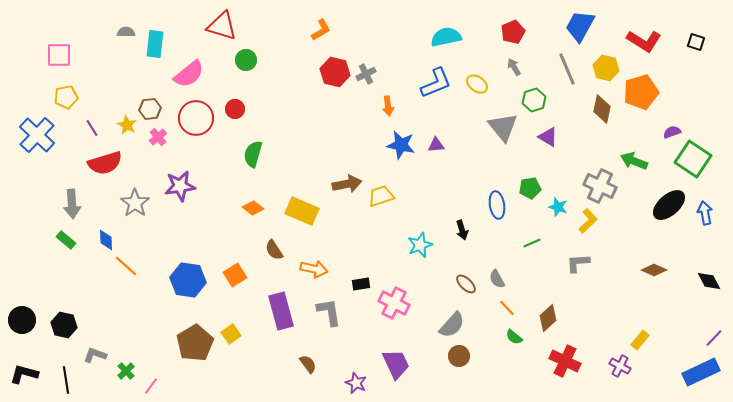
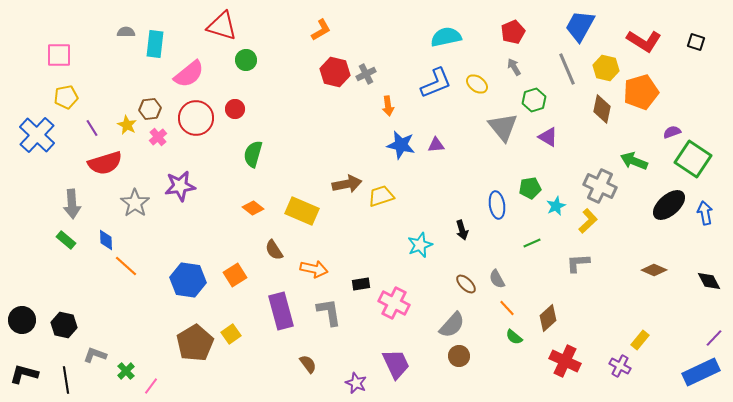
cyan star at (558, 207): moved 2 px left, 1 px up; rotated 30 degrees clockwise
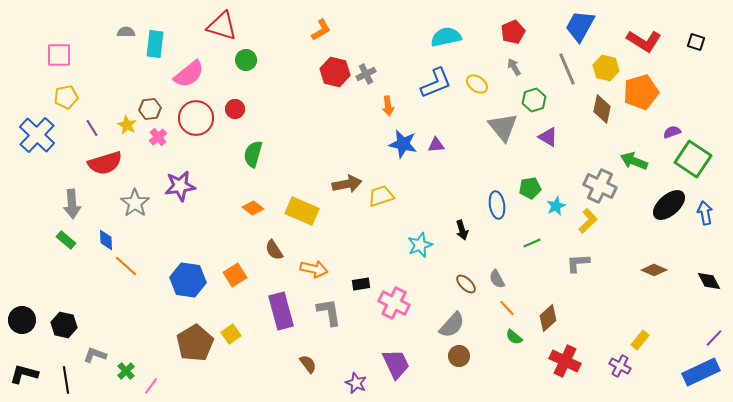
blue star at (401, 145): moved 2 px right, 1 px up
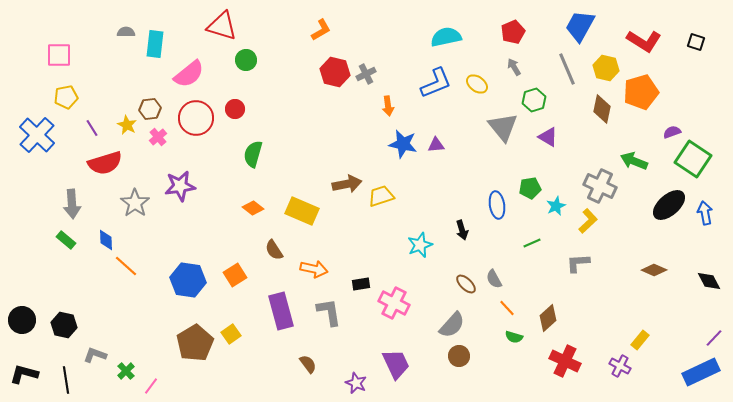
gray semicircle at (497, 279): moved 3 px left
green semicircle at (514, 337): rotated 24 degrees counterclockwise
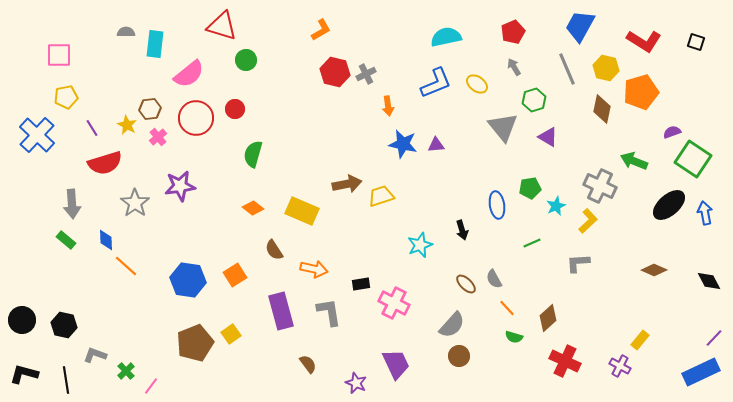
brown pentagon at (195, 343): rotated 9 degrees clockwise
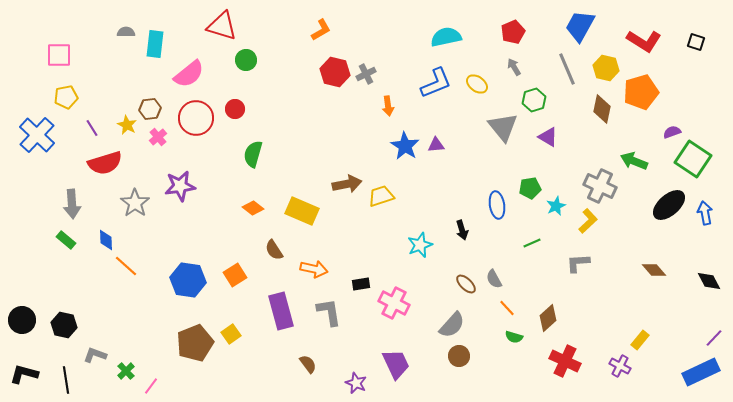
blue star at (403, 144): moved 2 px right, 2 px down; rotated 20 degrees clockwise
brown diamond at (654, 270): rotated 25 degrees clockwise
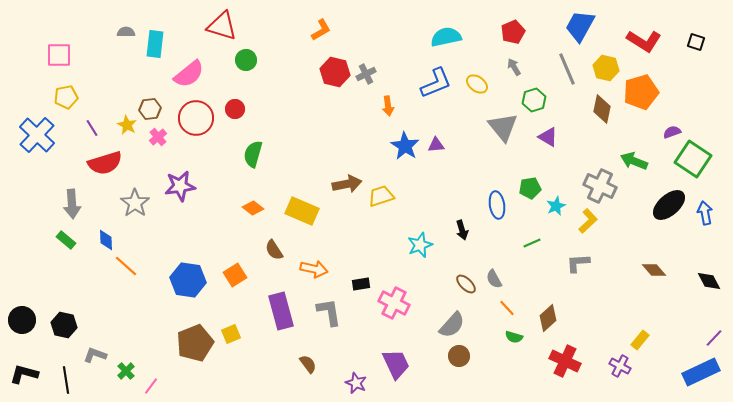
yellow square at (231, 334): rotated 12 degrees clockwise
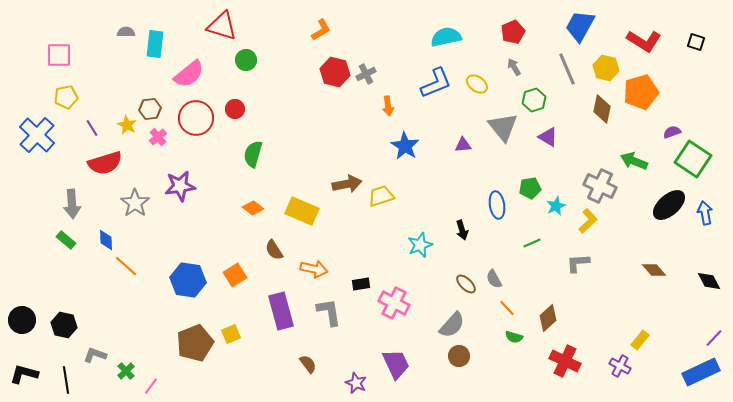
purple triangle at (436, 145): moved 27 px right
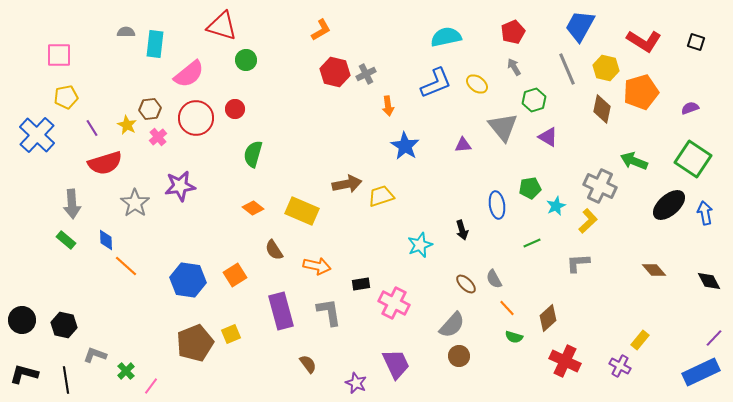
purple semicircle at (672, 132): moved 18 px right, 24 px up
orange arrow at (314, 269): moved 3 px right, 3 px up
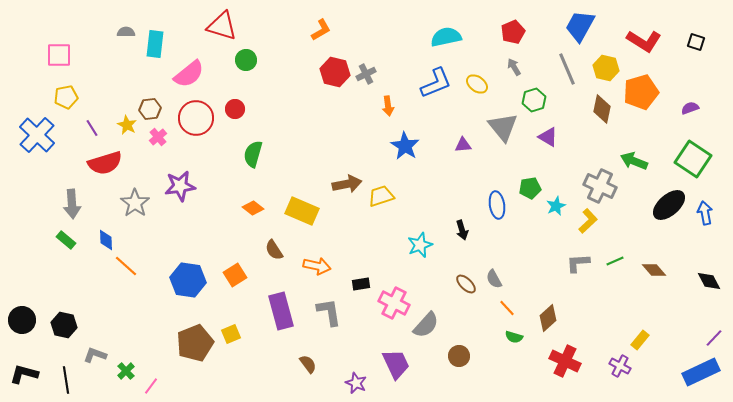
green line at (532, 243): moved 83 px right, 18 px down
gray semicircle at (452, 325): moved 26 px left
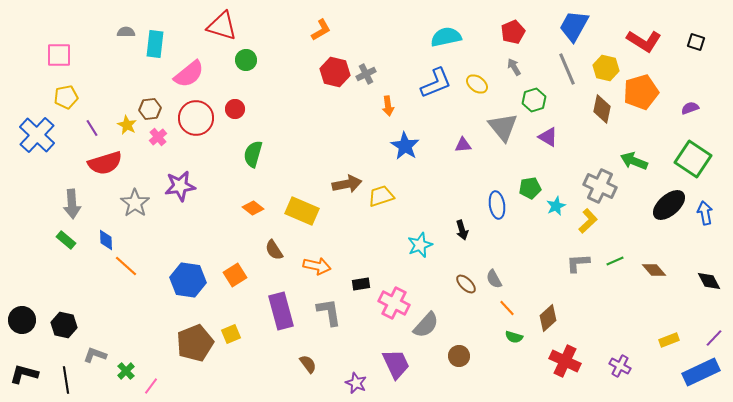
blue trapezoid at (580, 26): moved 6 px left
yellow rectangle at (640, 340): moved 29 px right; rotated 30 degrees clockwise
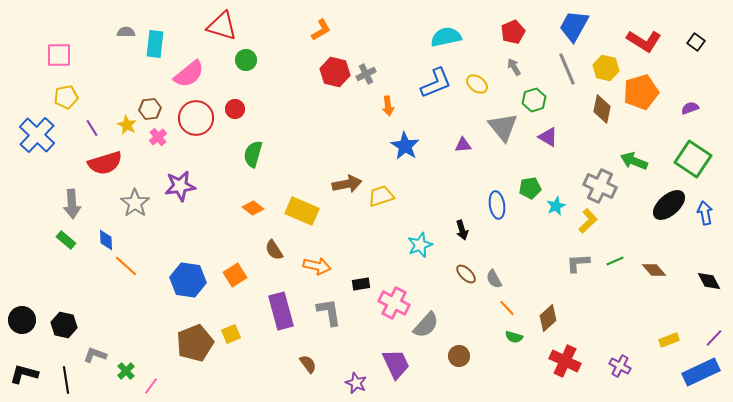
black square at (696, 42): rotated 18 degrees clockwise
brown ellipse at (466, 284): moved 10 px up
